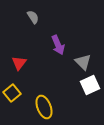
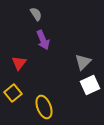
gray semicircle: moved 3 px right, 3 px up
purple arrow: moved 15 px left, 5 px up
gray triangle: rotated 30 degrees clockwise
yellow square: moved 1 px right
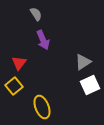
gray triangle: rotated 12 degrees clockwise
yellow square: moved 1 px right, 7 px up
yellow ellipse: moved 2 px left
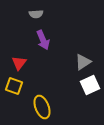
gray semicircle: rotated 120 degrees clockwise
yellow square: rotated 30 degrees counterclockwise
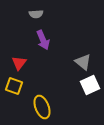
gray triangle: rotated 48 degrees counterclockwise
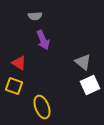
gray semicircle: moved 1 px left, 2 px down
red triangle: rotated 35 degrees counterclockwise
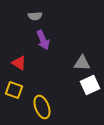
gray triangle: moved 1 px left, 1 px down; rotated 36 degrees counterclockwise
yellow square: moved 4 px down
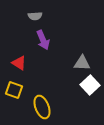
white square: rotated 18 degrees counterclockwise
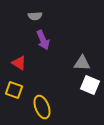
white square: rotated 24 degrees counterclockwise
